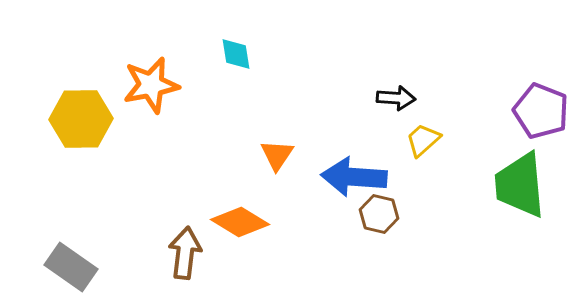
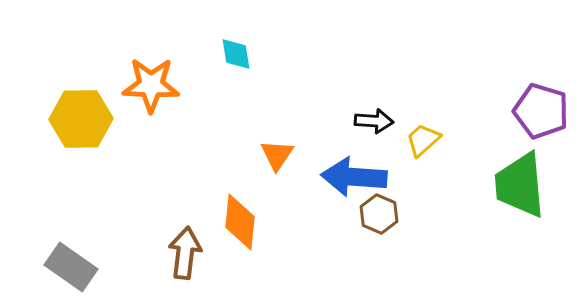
orange star: rotated 14 degrees clockwise
black arrow: moved 22 px left, 23 px down
purple pentagon: rotated 4 degrees counterclockwise
brown hexagon: rotated 9 degrees clockwise
orange diamond: rotated 64 degrees clockwise
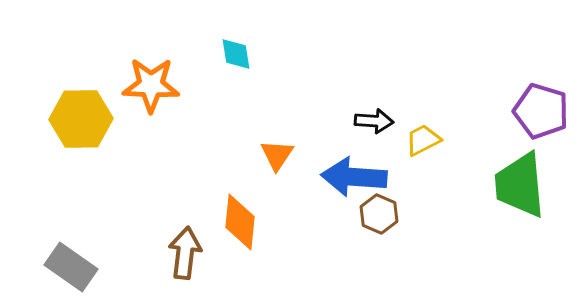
yellow trapezoid: rotated 15 degrees clockwise
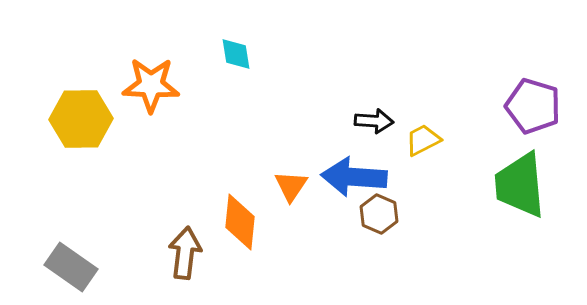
purple pentagon: moved 8 px left, 5 px up
orange triangle: moved 14 px right, 31 px down
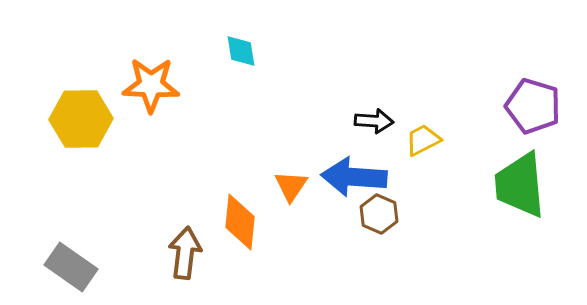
cyan diamond: moved 5 px right, 3 px up
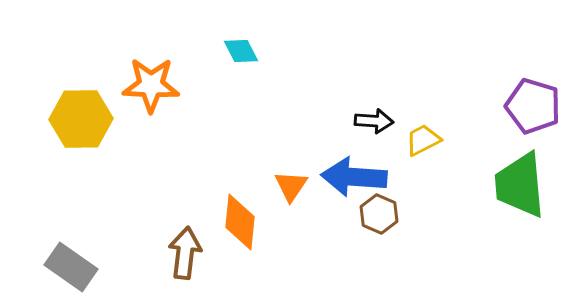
cyan diamond: rotated 18 degrees counterclockwise
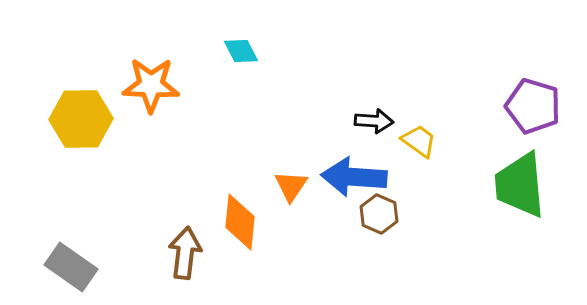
yellow trapezoid: moved 4 px left, 1 px down; rotated 63 degrees clockwise
